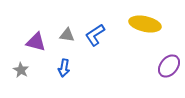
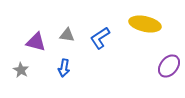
blue L-shape: moved 5 px right, 3 px down
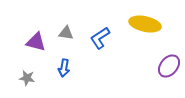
gray triangle: moved 1 px left, 2 px up
gray star: moved 6 px right, 8 px down; rotated 21 degrees counterclockwise
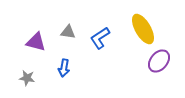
yellow ellipse: moved 2 px left, 5 px down; rotated 48 degrees clockwise
gray triangle: moved 2 px right, 1 px up
purple ellipse: moved 10 px left, 5 px up
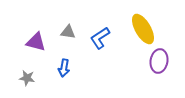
purple ellipse: rotated 30 degrees counterclockwise
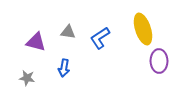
yellow ellipse: rotated 12 degrees clockwise
purple ellipse: rotated 10 degrees counterclockwise
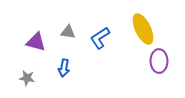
yellow ellipse: rotated 8 degrees counterclockwise
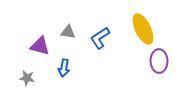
purple triangle: moved 4 px right, 4 px down
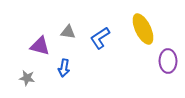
purple ellipse: moved 9 px right
